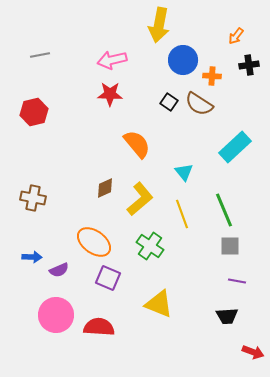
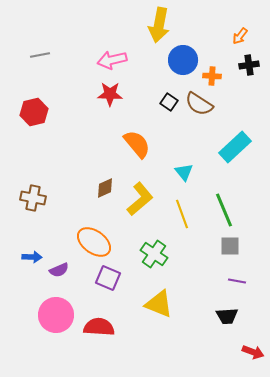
orange arrow: moved 4 px right
green cross: moved 4 px right, 8 px down
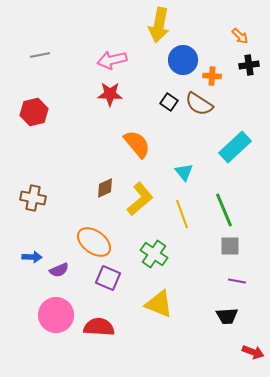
orange arrow: rotated 84 degrees counterclockwise
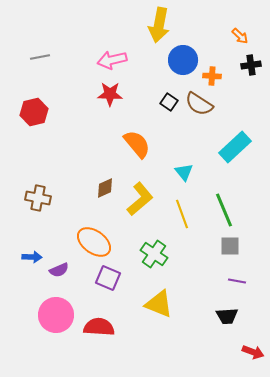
gray line: moved 2 px down
black cross: moved 2 px right
brown cross: moved 5 px right
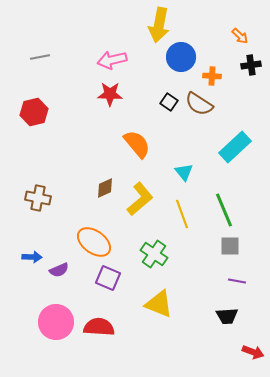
blue circle: moved 2 px left, 3 px up
pink circle: moved 7 px down
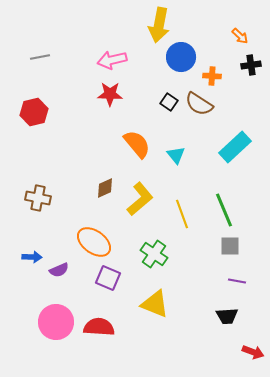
cyan triangle: moved 8 px left, 17 px up
yellow triangle: moved 4 px left
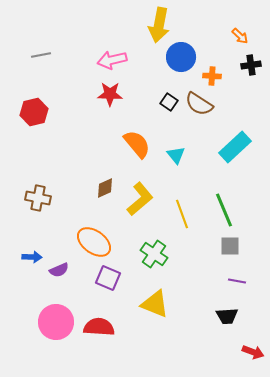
gray line: moved 1 px right, 2 px up
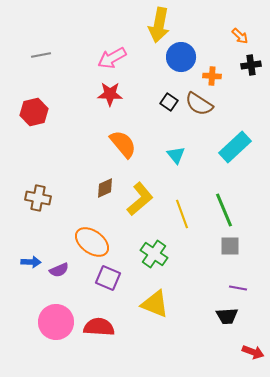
pink arrow: moved 2 px up; rotated 16 degrees counterclockwise
orange semicircle: moved 14 px left
orange ellipse: moved 2 px left
blue arrow: moved 1 px left, 5 px down
purple line: moved 1 px right, 7 px down
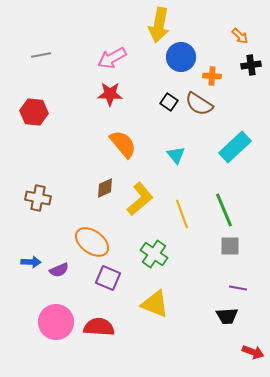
red hexagon: rotated 20 degrees clockwise
